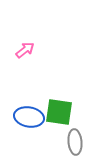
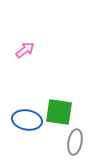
blue ellipse: moved 2 px left, 3 px down
gray ellipse: rotated 15 degrees clockwise
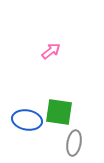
pink arrow: moved 26 px right, 1 px down
gray ellipse: moved 1 px left, 1 px down
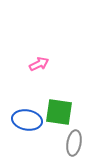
pink arrow: moved 12 px left, 13 px down; rotated 12 degrees clockwise
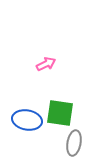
pink arrow: moved 7 px right
green square: moved 1 px right, 1 px down
